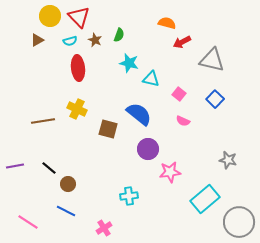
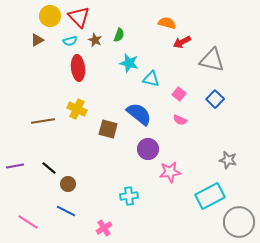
pink semicircle: moved 3 px left, 1 px up
cyan rectangle: moved 5 px right, 3 px up; rotated 12 degrees clockwise
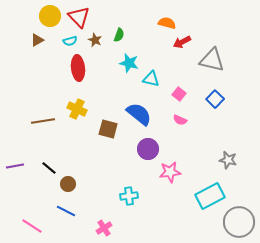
pink line: moved 4 px right, 4 px down
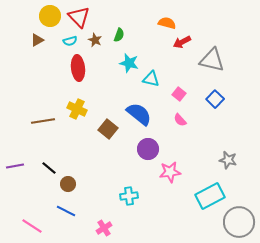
pink semicircle: rotated 24 degrees clockwise
brown square: rotated 24 degrees clockwise
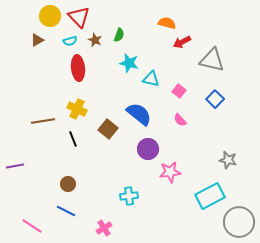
pink square: moved 3 px up
black line: moved 24 px right, 29 px up; rotated 28 degrees clockwise
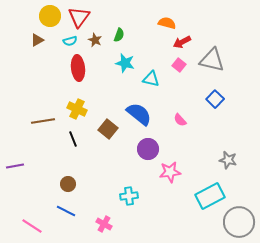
red triangle: rotated 20 degrees clockwise
cyan star: moved 4 px left
pink square: moved 26 px up
pink cross: moved 4 px up; rotated 28 degrees counterclockwise
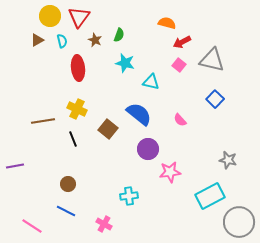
cyan semicircle: moved 8 px left; rotated 88 degrees counterclockwise
cyan triangle: moved 3 px down
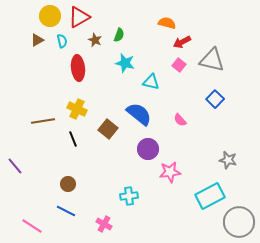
red triangle: rotated 25 degrees clockwise
purple line: rotated 60 degrees clockwise
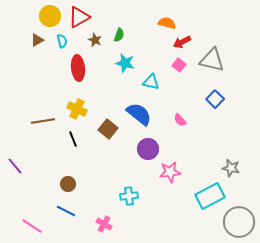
gray star: moved 3 px right, 8 px down
